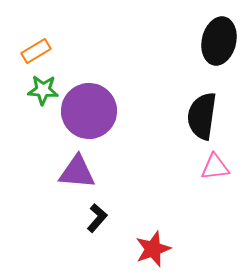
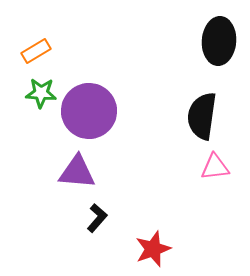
black ellipse: rotated 9 degrees counterclockwise
green star: moved 2 px left, 3 px down
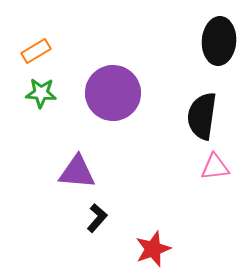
purple circle: moved 24 px right, 18 px up
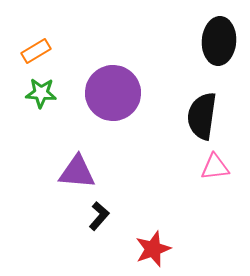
black L-shape: moved 2 px right, 2 px up
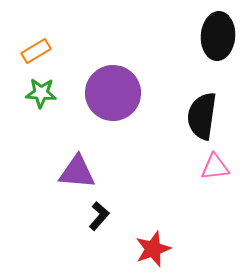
black ellipse: moved 1 px left, 5 px up
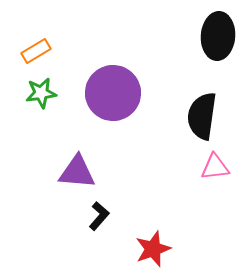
green star: rotated 12 degrees counterclockwise
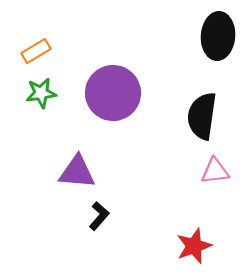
pink triangle: moved 4 px down
red star: moved 41 px right, 3 px up
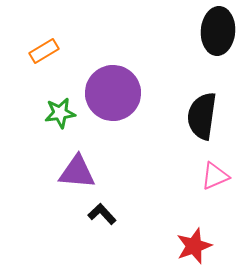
black ellipse: moved 5 px up
orange rectangle: moved 8 px right
green star: moved 19 px right, 20 px down
pink triangle: moved 5 px down; rotated 16 degrees counterclockwise
black L-shape: moved 3 px right, 2 px up; rotated 84 degrees counterclockwise
